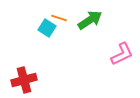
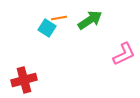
orange line: rotated 28 degrees counterclockwise
pink L-shape: moved 2 px right
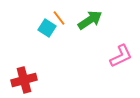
orange line: rotated 63 degrees clockwise
pink L-shape: moved 3 px left, 2 px down
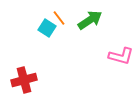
pink L-shape: rotated 40 degrees clockwise
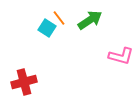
red cross: moved 2 px down
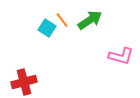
orange line: moved 3 px right, 2 px down
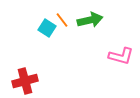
green arrow: rotated 20 degrees clockwise
red cross: moved 1 px right, 1 px up
